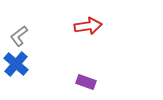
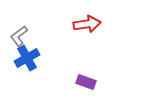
red arrow: moved 1 px left, 2 px up
blue cross: moved 11 px right, 6 px up; rotated 20 degrees clockwise
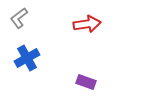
gray L-shape: moved 18 px up
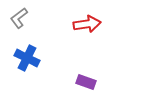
blue cross: rotated 35 degrees counterclockwise
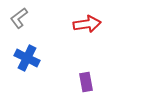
purple rectangle: rotated 60 degrees clockwise
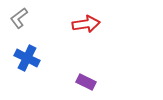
red arrow: moved 1 px left
purple rectangle: rotated 54 degrees counterclockwise
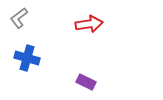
red arrow: moved 3 px right
blue cross: rotated 10 degrees counterclockwise
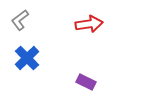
gray L-shape: moved 1 px right, 2 px down
blue cross: rotated 30 degrees clockwise
